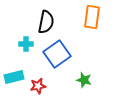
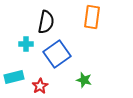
red star: moved 2 px right; rotated 21 degrees counterclockwise
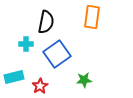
green star: rotated 21 degrees counterclockwise
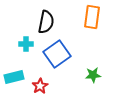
green star: moved 9 px right, 5 px up
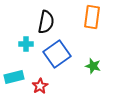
green star: moved 9 px up; rotated 21 degrees clockwise
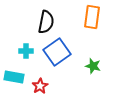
cyan cross: moved 7 px down
blue square: moved 2 px up
cyan rectangle: rotated 24 degrees clockwise
